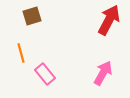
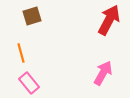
pink rectangle: moved 16 px left, 9 px down
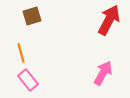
pink rectangle: moved 1 px left, 3 px up
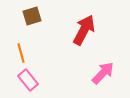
red arrow: moved 25 px left, 10 px down
pink arrow: rotated 15 degrees clockwise
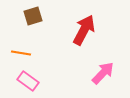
brown square: moved 1 px right
orange line: rotated 66 degrees counterclockwise
pink rectangle: moved 1 px down; rotated 15 degrees counterclockwise
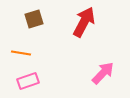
brown square: moved 1 px right, 3 px down
red arrow: moved 8 px up
pink rectangle: rotated 55 degrees counterclockwise
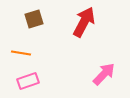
pink arrow: moved 1 px right, 1 px down
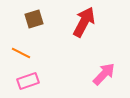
orange line: rotated 18 degrees clockwise
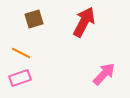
pink rectangle: moved 8 px left, 3 px up
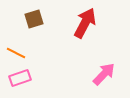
red arrow: moved 1 px right, 1 px down
orange line: moved 5 px left
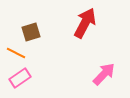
brown square: moved 3 px left, 13 px down
pink rectangle: rotated 15 degrees counterclockwise
